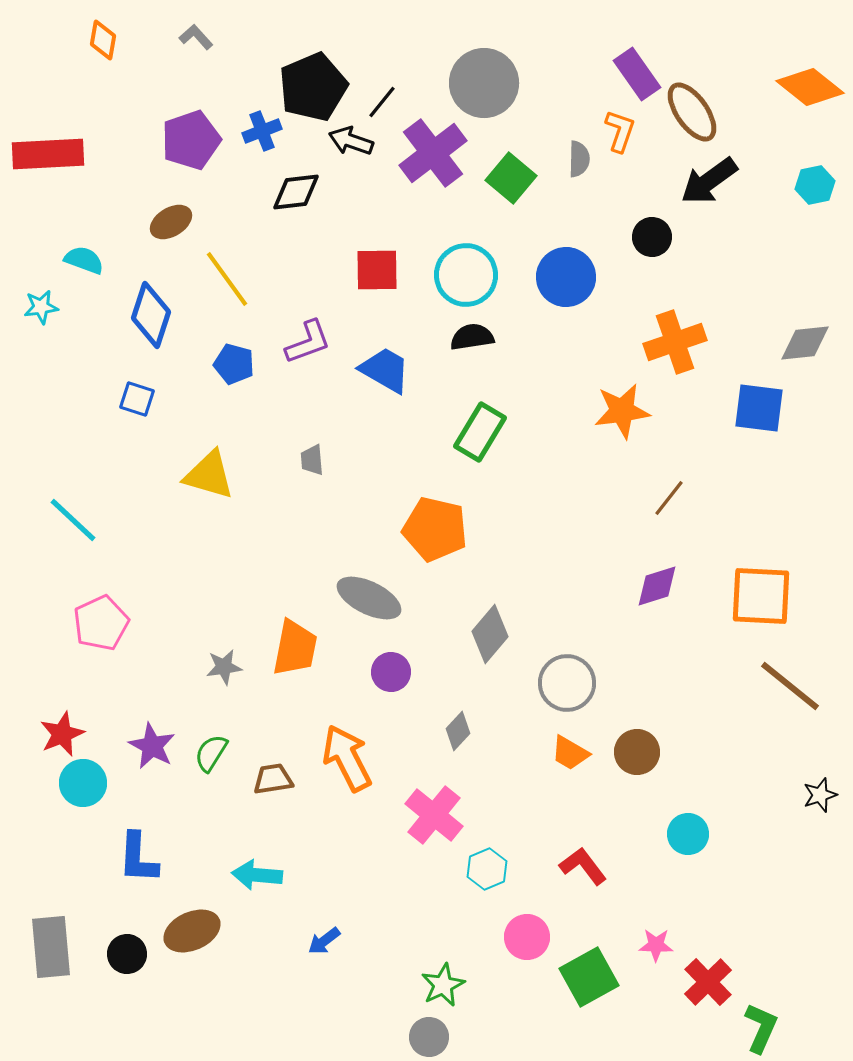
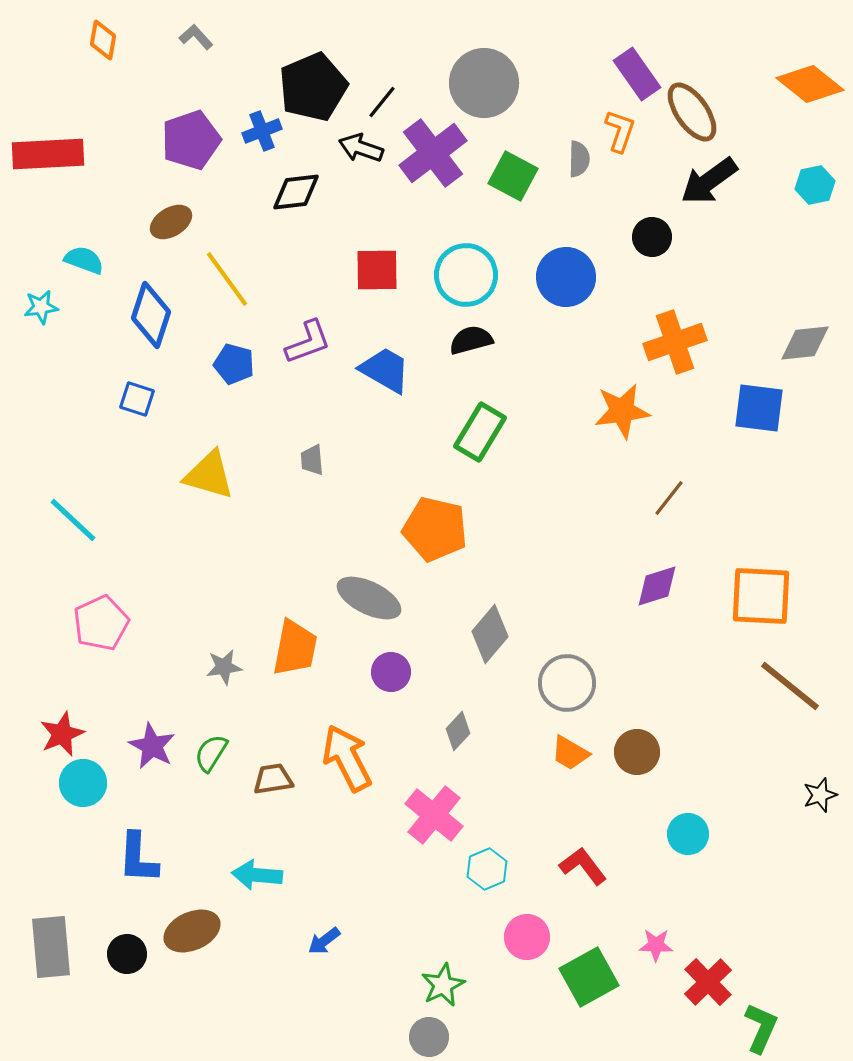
orange diamond at (810, 87): moved 3 px up
black arrow at (351, 141): moved 10 px right, 7 px down
green square at (511, 178): moved 2 px right, 2 px up; rotated 12 degrees counterclockwise
black semicircle at (472, 337): moved 1 px left, 3 px down; rotated 6 degrees counterclockwise
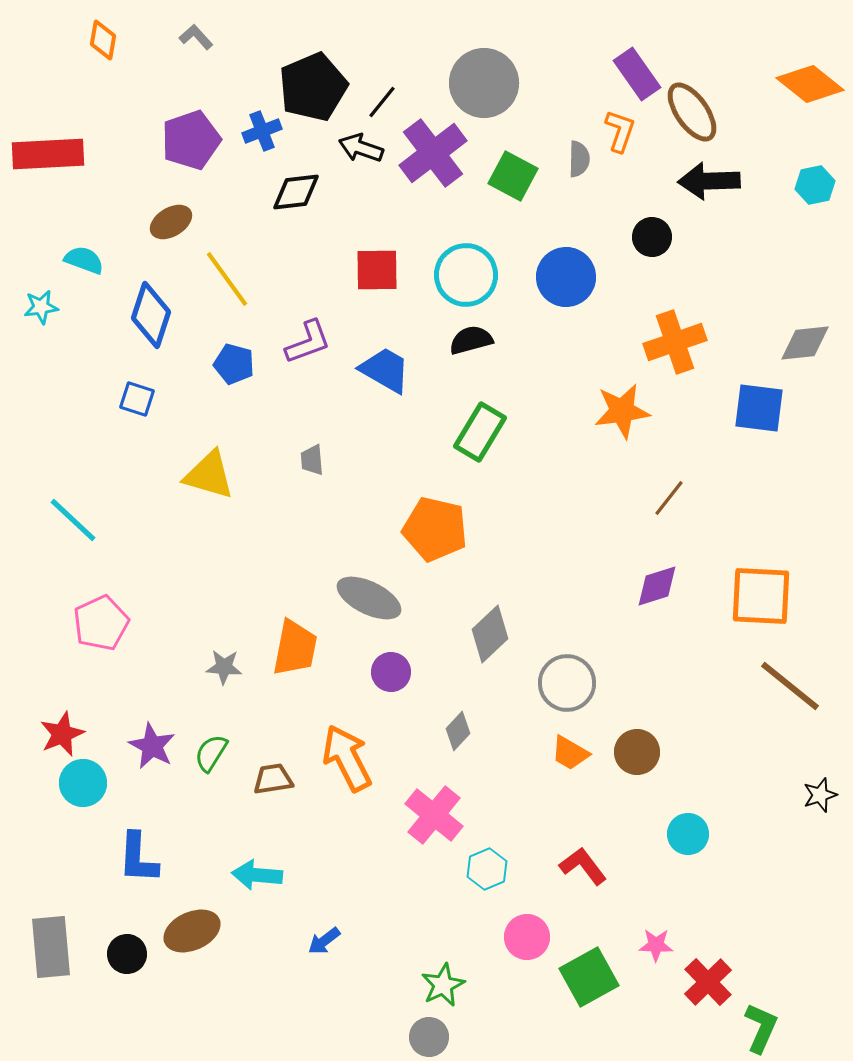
black arrow at (709, 181): rotated 34 degrees clockwise
gray diamond at (490, 634): rotated 6 degrees clockwise
gray star at (224, 667): rotated 12 degrees clockwise
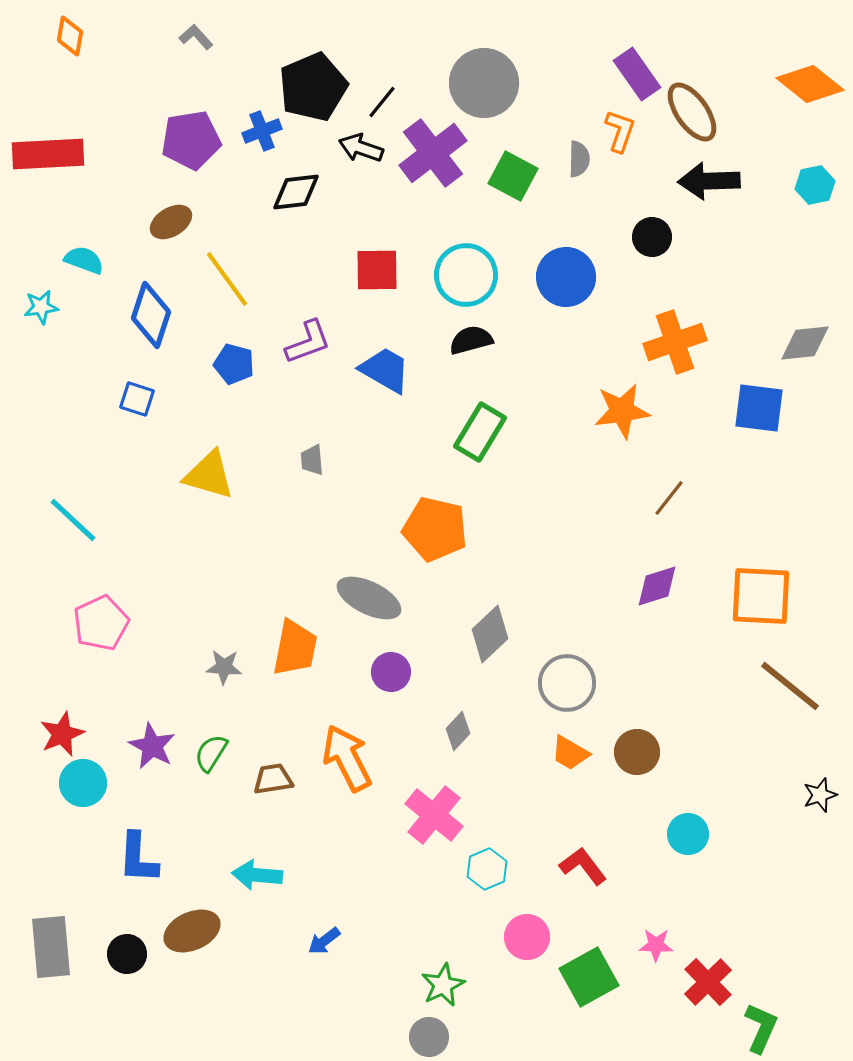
orange diamond at (103, 40): moved 33 px left, 4 px up
purple pentagon at (191, 140): rotated 10 degrees clockwise
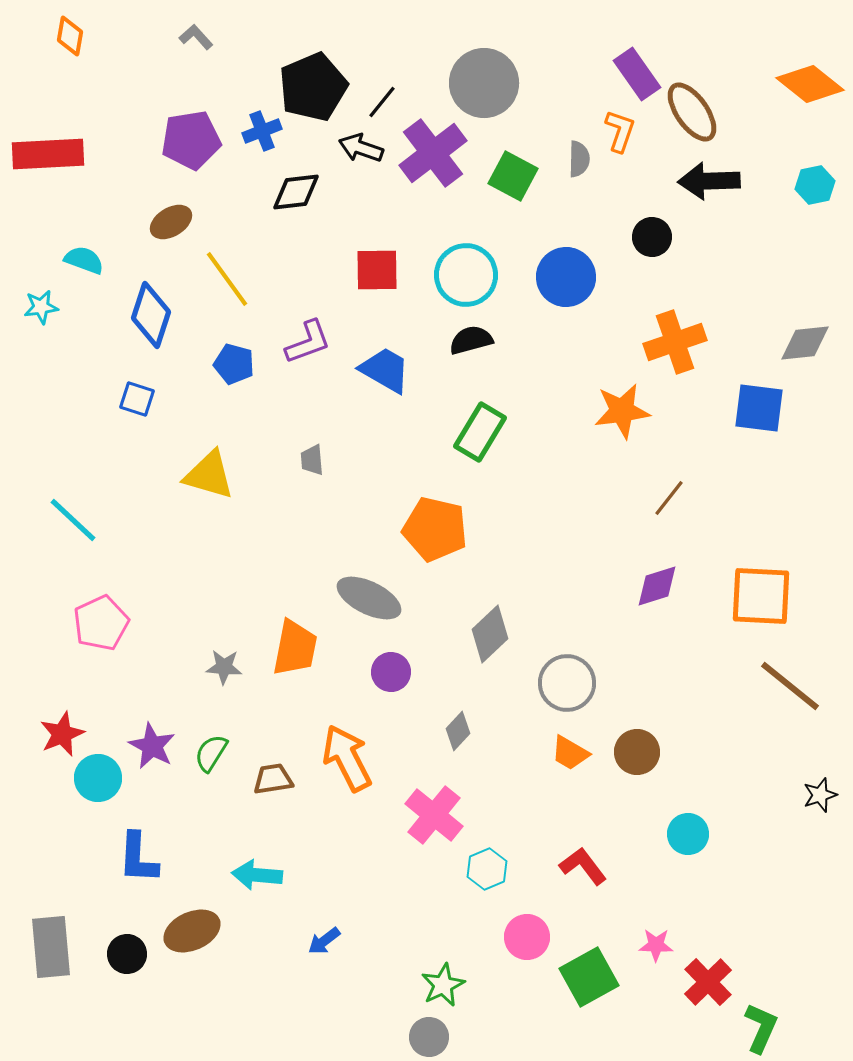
cyan circle at (83, 783): moved 15 px right, 5 px up
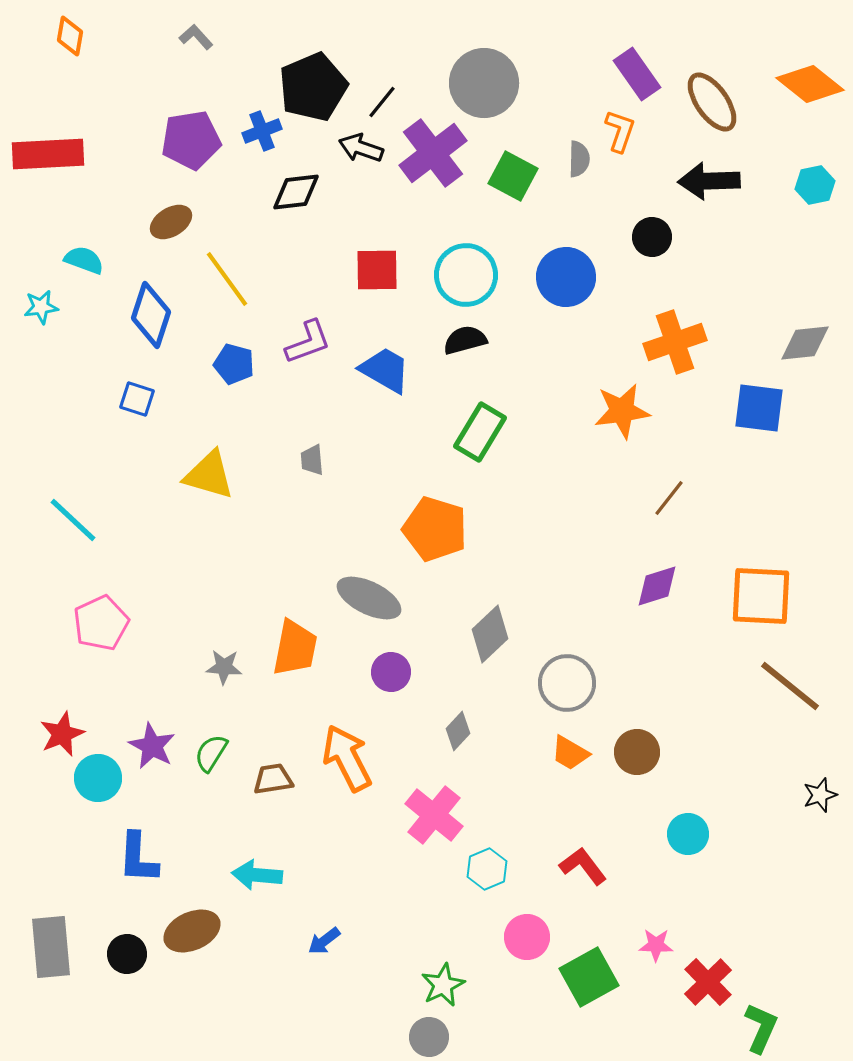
brown ellipse at (692, 112): moved 20 px right, 10 px up
black semicircle at (471, 340): moved 6 px left
orange pentagon at (435, 529): rotated 4 degrees clockwise
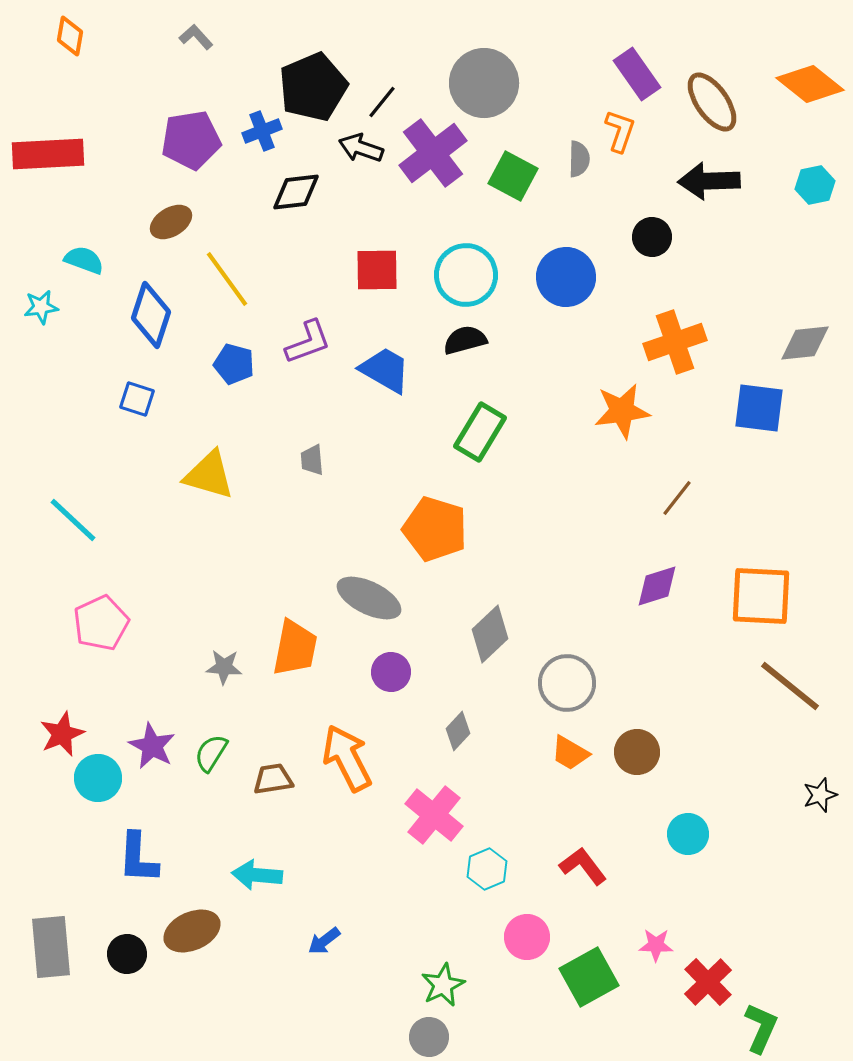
brown line at (669, 498): moved 8 px right
